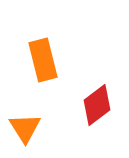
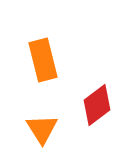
orange triangle: moved 17 px right, 1 px down
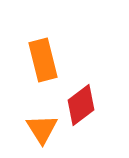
red diamond: moved 16 px left
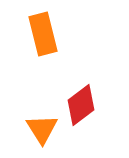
orange rectangle: moved 26 px up
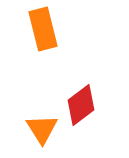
orange rectangle: moved 5 px up
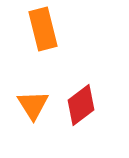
orange triangle: moved 9 px left, 24 px up
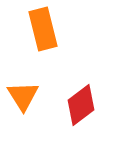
orange triangle: moved 10 px left, 9 px up
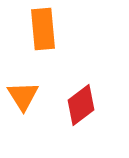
orange rectangle: rotated 9 degrees clockwise
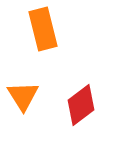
orange rectangle: rotated 9 degrees counterclockwise
